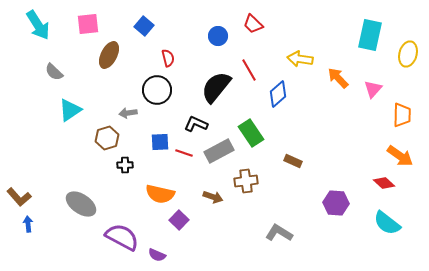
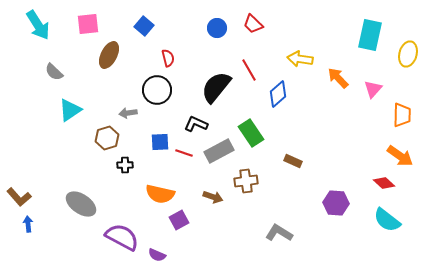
blue circle at (218, 36): moved 1 px left, 8 px up
purple square at (179, 220): rotated 18 degrees clockwise
cyan semicircle at (387, 223): moved 3 px up
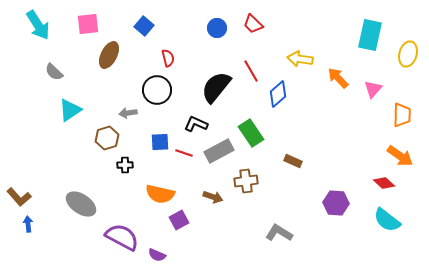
red line at (249, 70): moved 2 px right, 1 px down
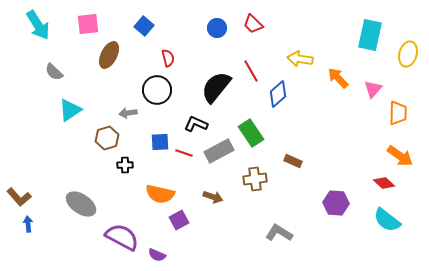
orange trapezoid at (402, 115): moved 4 px left, 2 px up
brown cross at (246, 181): moved 9 px right, 2 px up
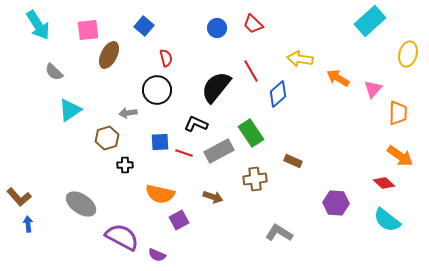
pink square at (88, 24): moved 6 px down
cyan rectangle at (370, 35): moved 14 px up; rotated 36 degrees clockwise
red semicircle at (168, 58): moved 2 px left
orange arrow at (338, 78): rotated 15 degrees counterclockwise
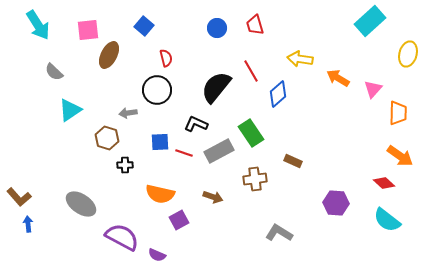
red trapezoid at (253, 24): moved 2 px right, 1 px down; rotated 30 degrees clockwise
brown hexagon at (107, 138): rotated 25 degrees counterclockwise
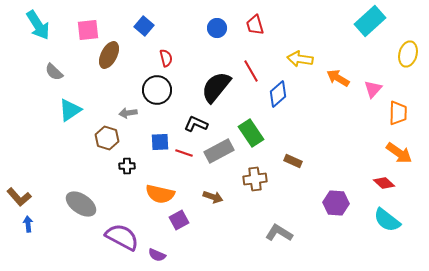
orange arrow at (400, 156): moved 1 px left, 3 px up
black cross at (125, 165): moved 2 px right, 1 px down
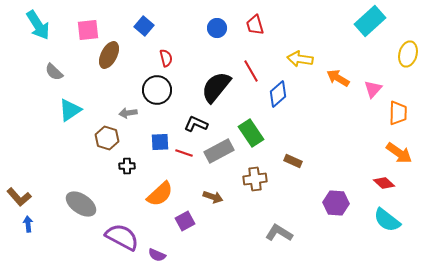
orange semicircle at (160, 194): rotated 56 degrees counterclockwise
purple square at (179, 220): moved 6 px right, 1 px down
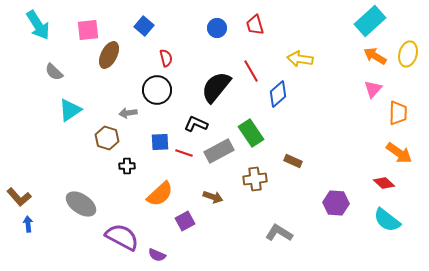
orange arrow at (338, 78): moved 37 px right, 22 px up
